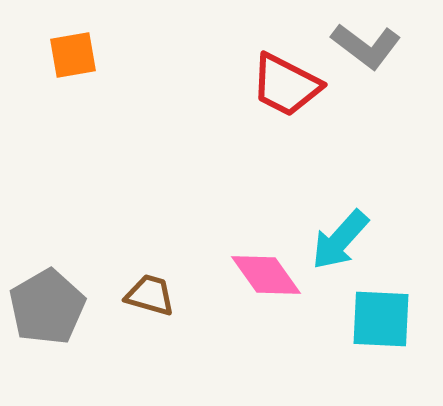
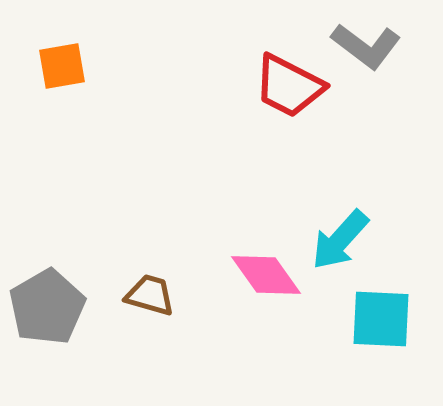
orange square: moved 11 px left, 11 px down
red trapezoid: moved 3 px right, 1 px down
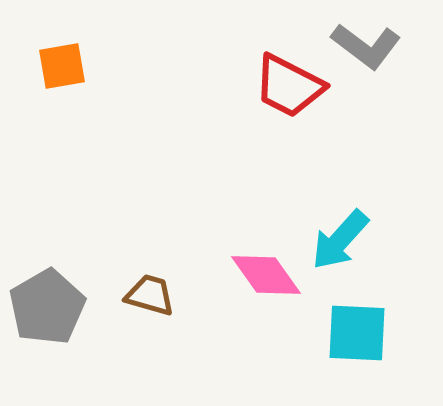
cyan square: moved 24 px left, 14 px down
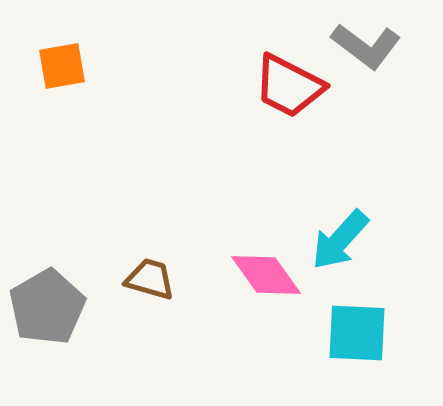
brown trapezoid: moved 16 px up
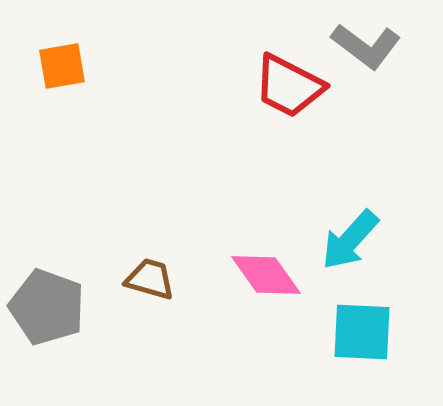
cyan arrow: moved 10 px right
gray pentagon: rotated 22 degrees counterclockwise
cyan square: moved 5 px right, 1 px up
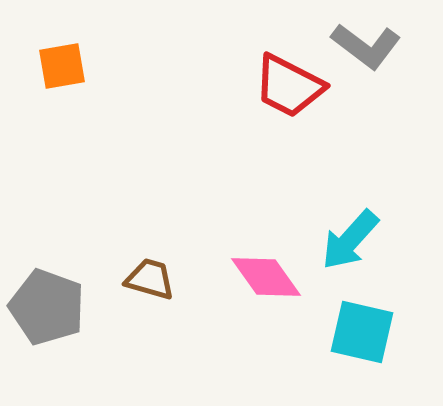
pink diamond: moved 2 px down
cyan square: rotated 10 degrees clockwise
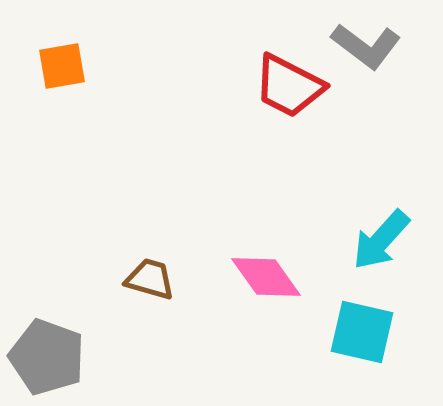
cyan arrow: moved 31 px right
gray pentagon: moved 50 px down
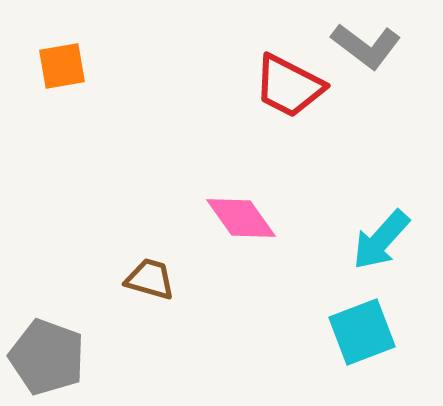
pink diamond: moved 25 px left, 59 px up
cyan square: rotated 34 degrees counterclockwise
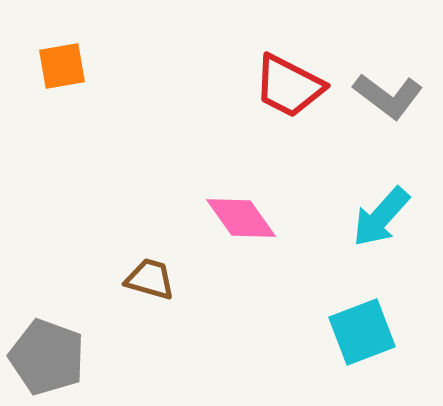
gray L-shape: moved 22 px right, 50 px down
cyan arrow: moved 23 px up
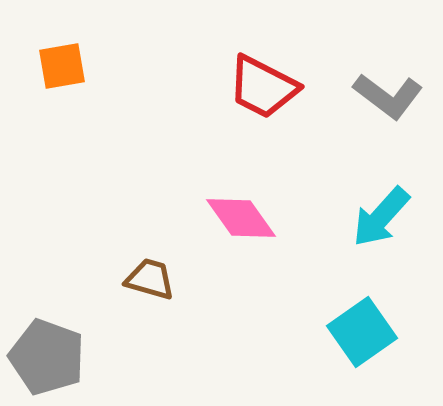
red trapezoid: moved 26 px left, 1 px down
cyan square: rotated 14 degrees counterclockwise
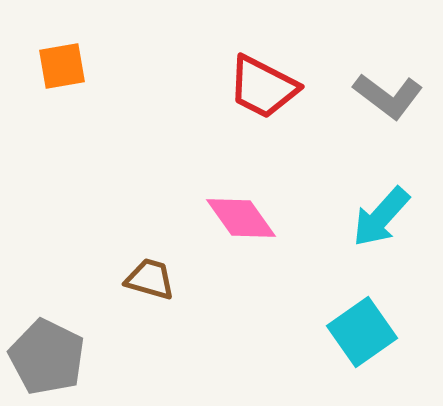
gray pentagon: rotated 6 degrees clockwise
